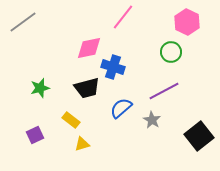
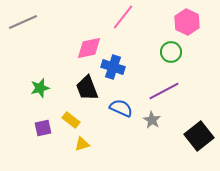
gray line: rotated 12 degrees clockwise
black trapezoid: rotated 84 degrees clockwise
blue semicircle: rotated 65 degrees clockwise
purple square: moved 8 px right, 7 px up; rotated 12 degrees clockwise
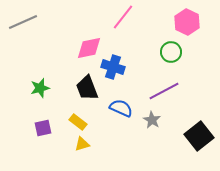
yellow rectangle: moved 7 px right, 2 px down
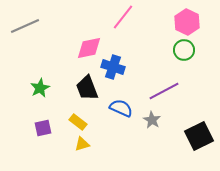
gray line: moved 2 px right, 4 px down
green circle: moved 13 px right, 2 px up
green star: rotated 12 degrees counterclockwise
black square: rotated 12 degrees clockwise
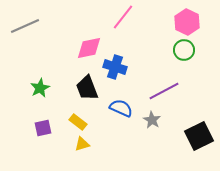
blue cross: moved 2 px right
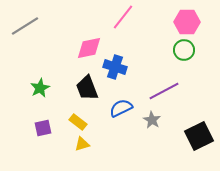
pink hexagon: rotated 25 degrees counterclockwise
gray line: rotated 8 degrees counterclockwise
blue semicircle: rotated 50 degrees counterclockwise
